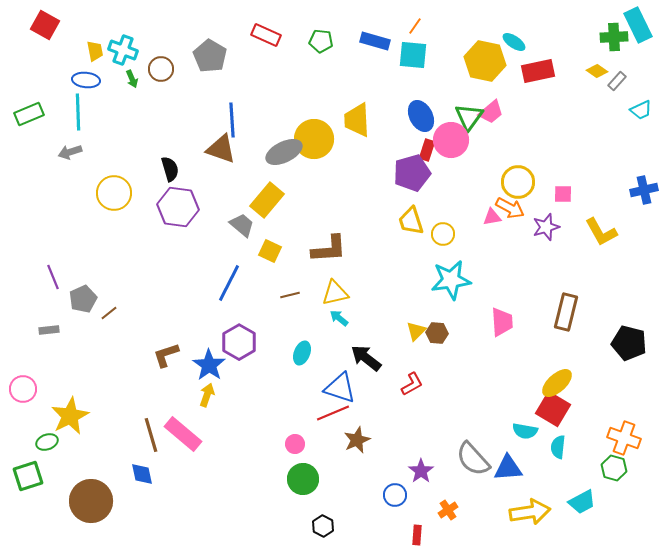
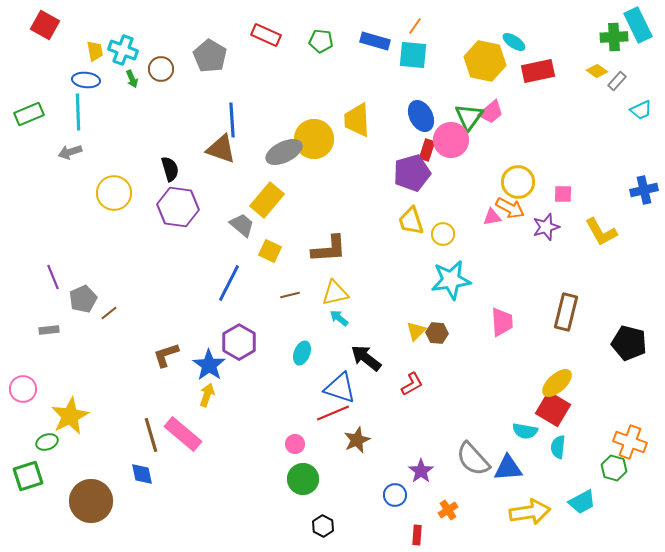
orange cross at (624, 438): moved 6 px right, 4 px down
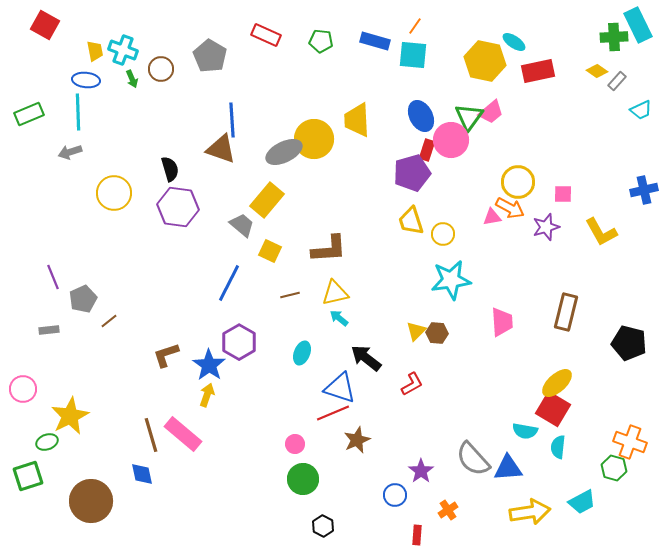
brown line at (109, 313): moved 8 px down
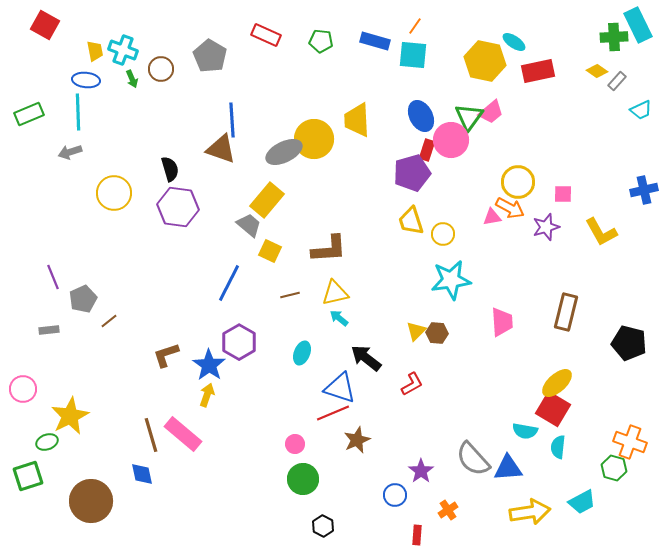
gray trapezoid at (242, 225): moved 7 px right
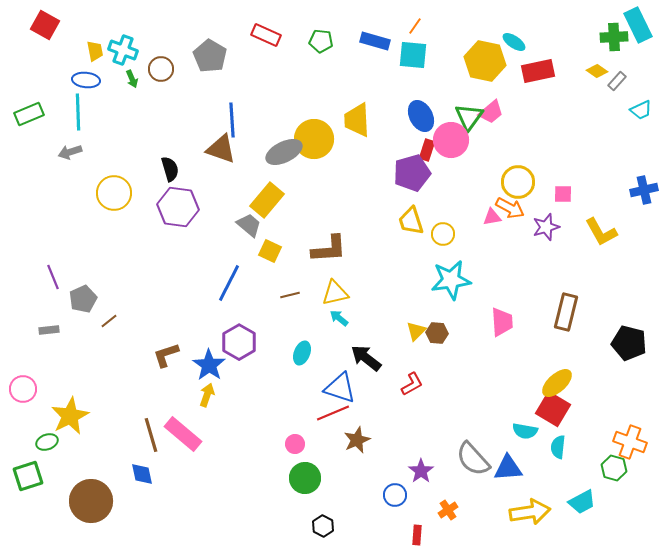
green circle at (303, 479): moved 2 px right, 1 px up
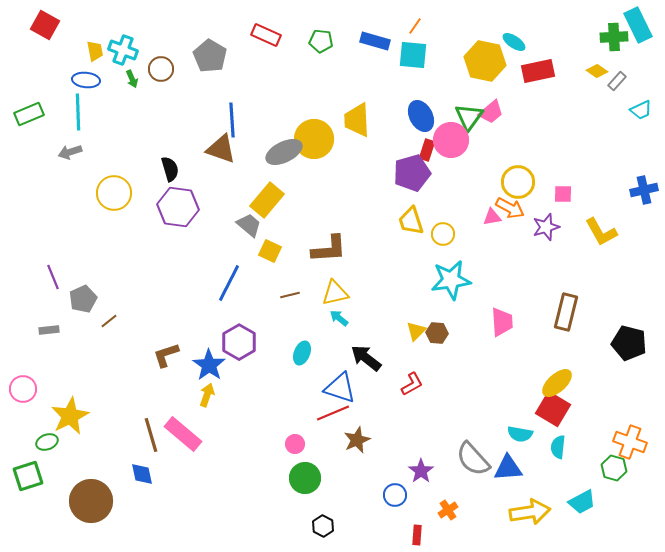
cyan semicircle at (525, 431): moved 5 px left, 3 px down
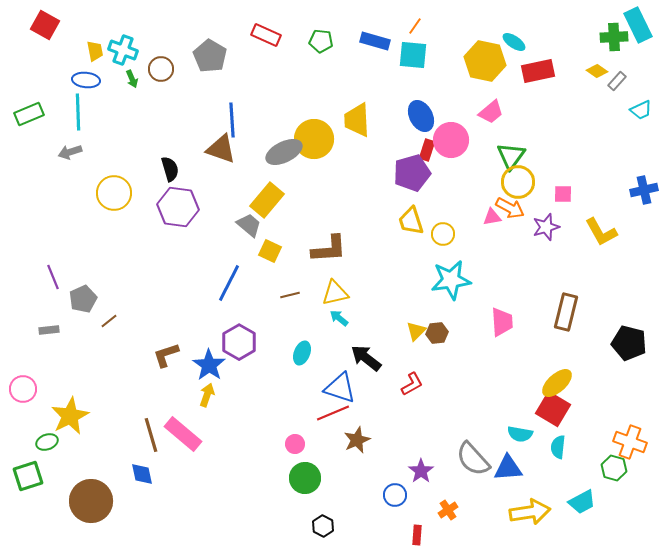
green triangle at (469, 117): moved 42 px right, 39 px down
brown hexagon at (437, 333): rotated 10 degrees counterclockwise
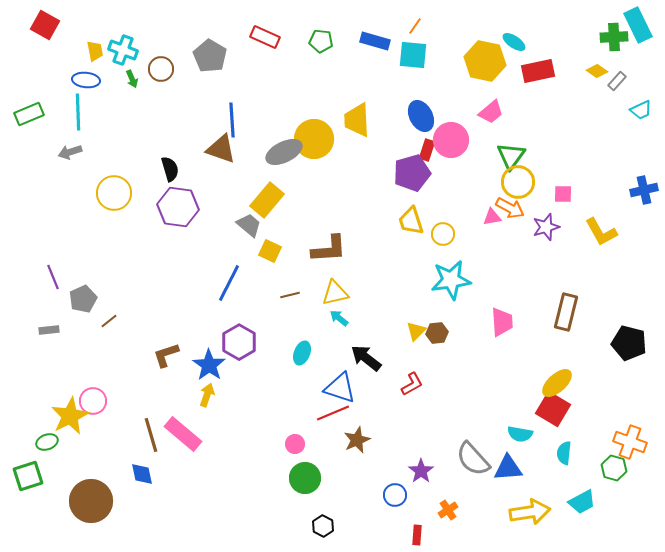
red rectangle at (266, 35): moved 1 px left, 2 px down
pink circle at (23, 389): moved 70 px right, 12 px down
cyan semicircle at (558, 447): moved 6 px right, 6 px down
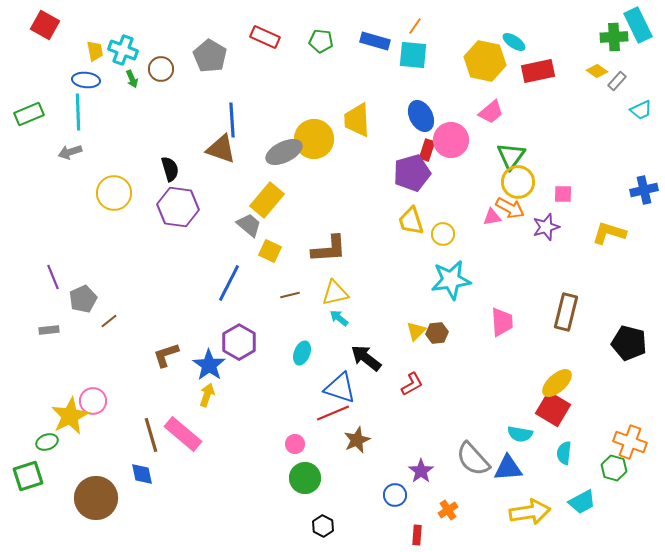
yellow L-shape at (601, 232): moved 8 px right, 1 px down; rotated 136 degrees clockwise
brown circle at (91, 501): moved 5 px right, 3 px up
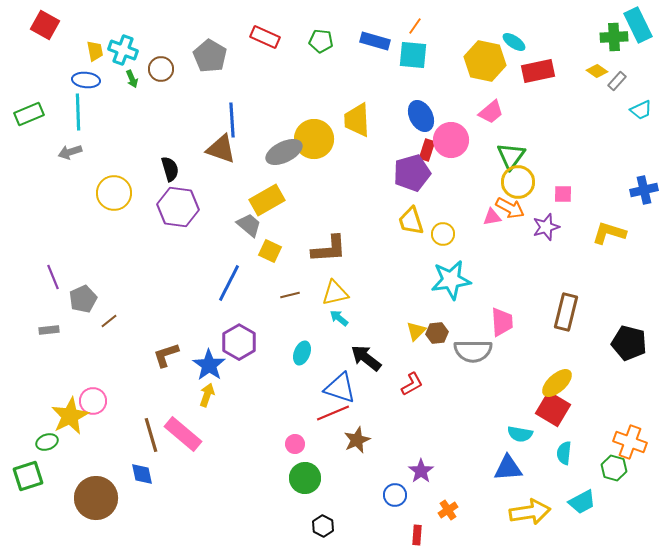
yellow rectangle at (267, 200): rotated 20 degrees clockwise
gray semicircle at (473, 459): moved 108 px up; rotated 48 degrees counterclockwise
